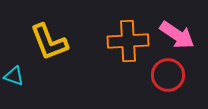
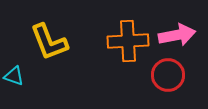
pink arrow: rotated 45 degrees counterclockwise
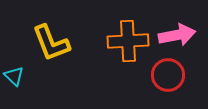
yellow L-shape: moved 2 px right, 1 px down
cyan triangle: rotated 25 degrees clockwise
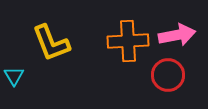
cyan triangle: rotated 15 degrees clockwise
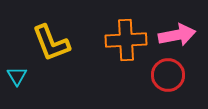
orange cross: moved 2 px left, 1 px up
cyan triangle: moved 3 px right
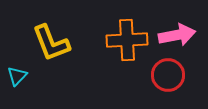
orange cross: moved 1 px right
cyan triangle: rotated 15 degrees clockwise
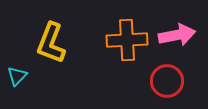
yellow L-shape: rotated 42 degrees clockwise
red circle: moved 1 px left, 6 px down
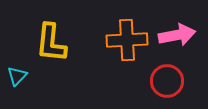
yellow L-shape: rotated 15 degrees counterclockwise
